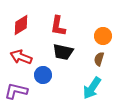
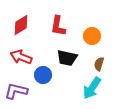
orange circle: moved 11 px left
black trapezoid: moved 4 px right, 6 px down
brown semicircle: moved 5 px down
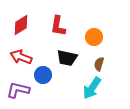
orange circle: moved 2 px right, 1 px down
purple L-shape: moved 2 px right, 1 px up
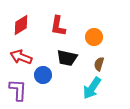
purple L-shape: rotated 80 degrees clockwise
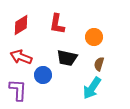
red L-shape: moved 1 px left, 2 px up
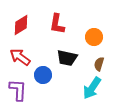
red arrow: moved 1 px left; rotated 15 degrees clockwise
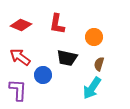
red diamond: rotated 55 degrees clockwise
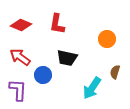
orange circle: moved 13 px right, 2 px down
brown semicircle: moved 16 px right, 8 px down
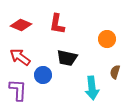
cyan arrow: rotated 40 degrees counterclockwise
